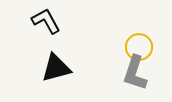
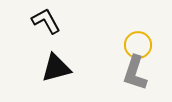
yellow circle: moved 1 px left, 2 px up
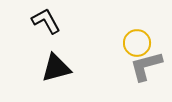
yellow circle: moved 1 px left, 2 px up
gray L-shape: moved 11 px right, 7 px up; rotated 57 degrees clockwise
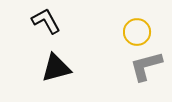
yellow circle: moved 11 px up
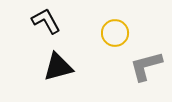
yellow circle: moved 22 px left, 1 px down
black triangle: moved 2 px right, 1 px up
